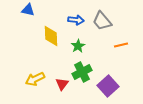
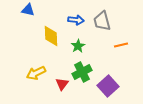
gray trapezoid: rotated 25 degrees clockwise
yellow arrow: moved 1 px right, 6 px up
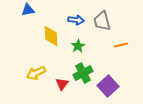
blue triangle: rotated 24 degrees counterclockwise
green cross: moved 1 px right, 1 px down
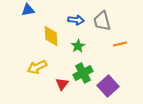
orange line: moved 1 px left, 1 px up
yellow arrow: moved 1 px right, 6 px up
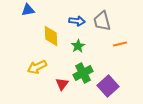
blue arrow: moved 1 px right, 1 px down
